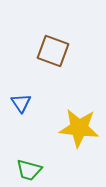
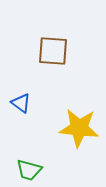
brown square: rotated 16 degrees counterclockwise
blue triangle: rotated 20 degrees counterclockwise
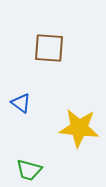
brown square: moved 4 px left, 3 px up
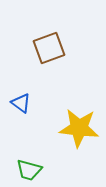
brown square: rotated 24 degrees counterclockwise
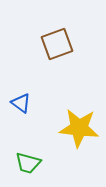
brown square: moved 8 px right, 4 px up
green trapezoid: moved 1 px left, 7 px up
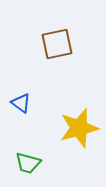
brown square: rotated 8 degrees clockwise
yellow star: rotated 21 degrees counterclockwise
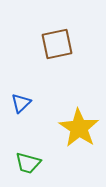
blue triangle: rotated 40 degrees clockwise
yellow star: rotated 24 degrees counterclockwise
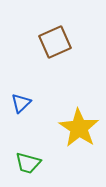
brown square: moved 2 px left, 2 px up; rotated 12 degrees counterclockwise
